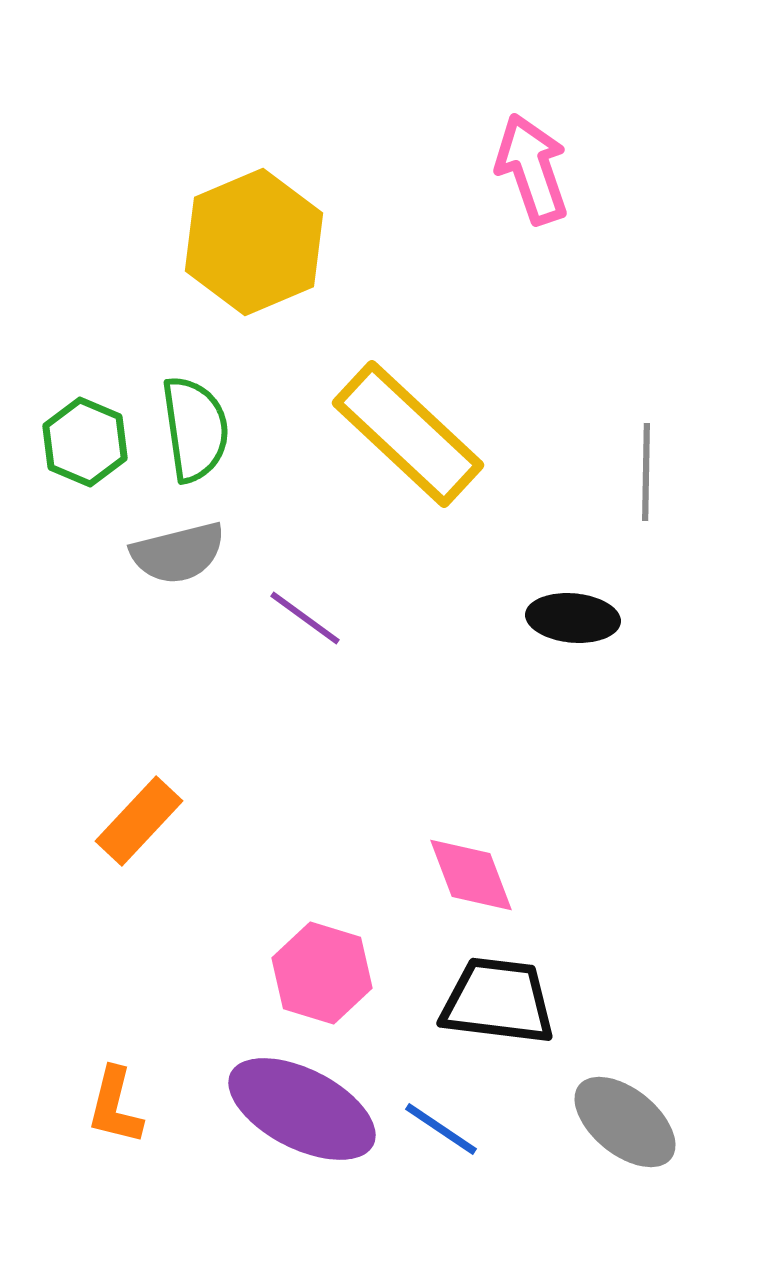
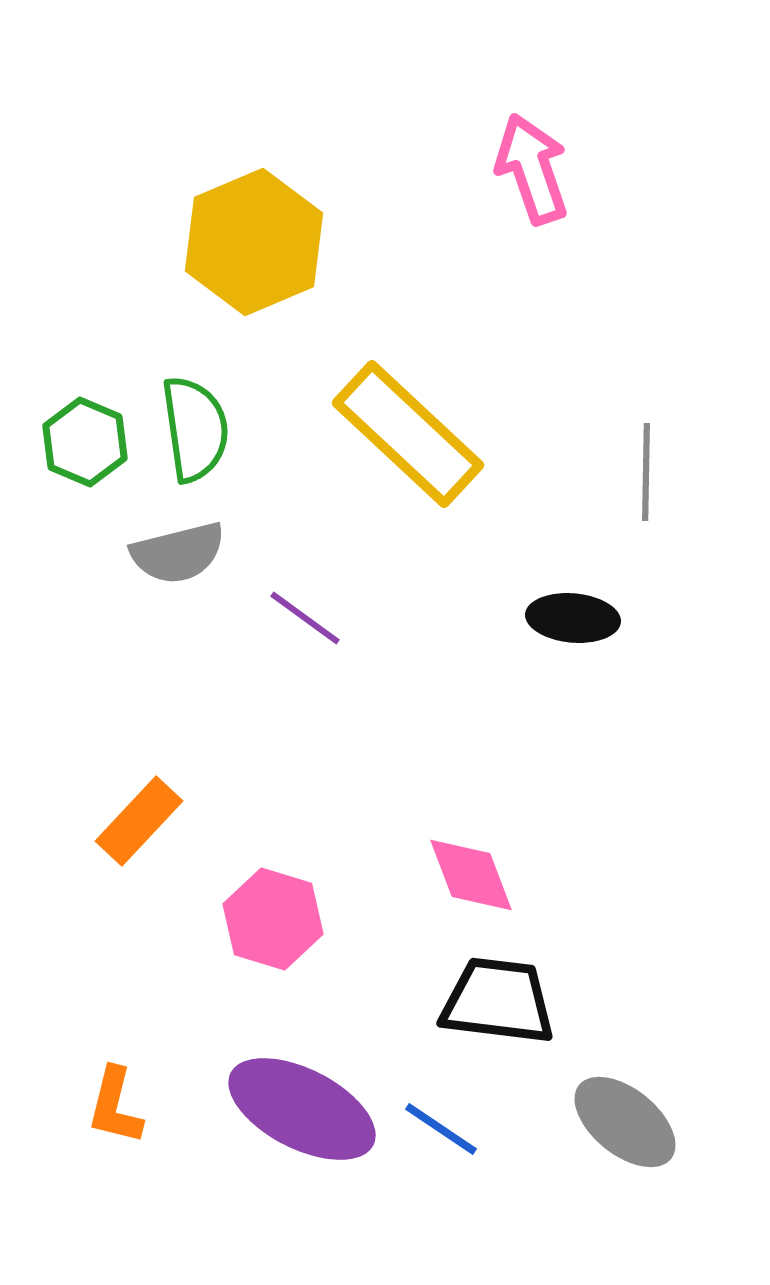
pink hexagon: moved 49 px left, 54 px up
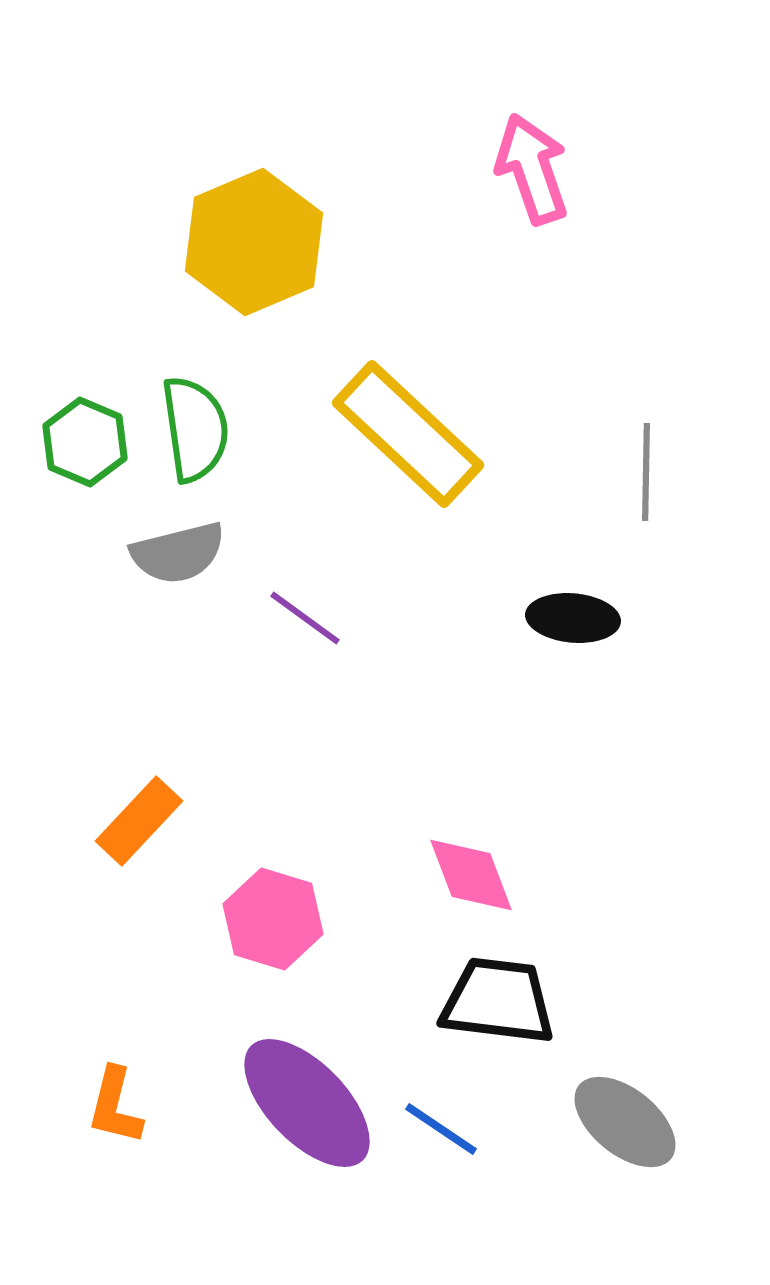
purple ellipse: moved 5 px right, 6 px up; rotated 19 degrees clockwise
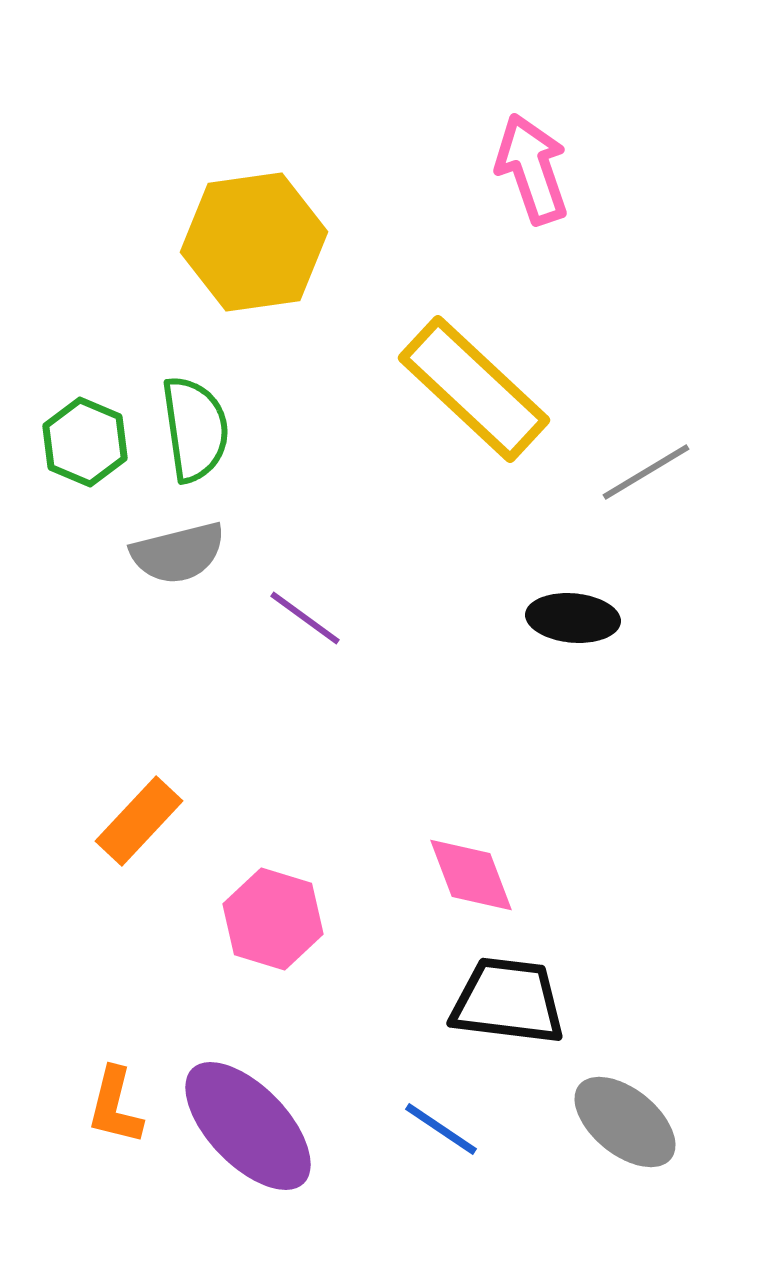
yellow hexagon: rotated 15 degrees clockwise
yellow rectangle: moved 66 px right, 45 px up
gray line: rotated 58 degrees clockwise
black trapezoid: moved 10 px right
purple ellipse: moved 59 px left, 23 px down
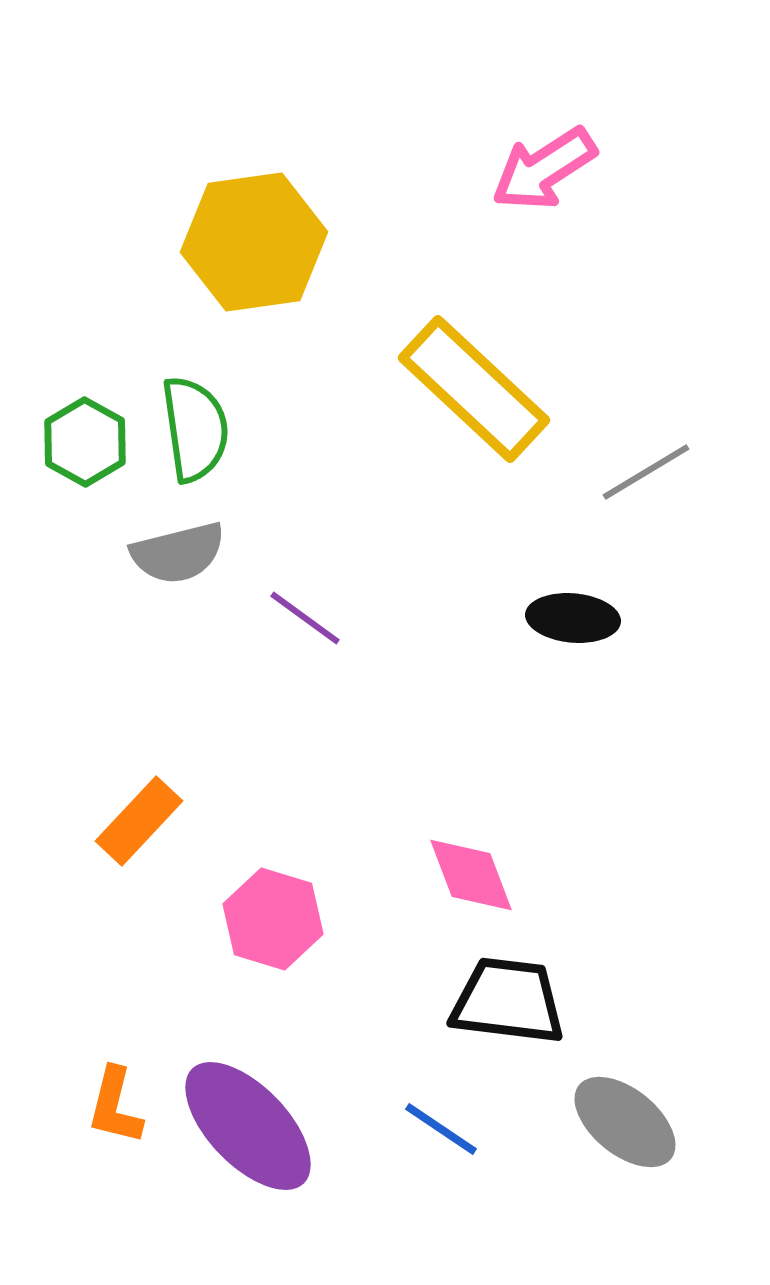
pink arrow: moved 12 px right; rotated 104 degrees counterclockwise
green hexagon: rotated 6 degrees clockwise
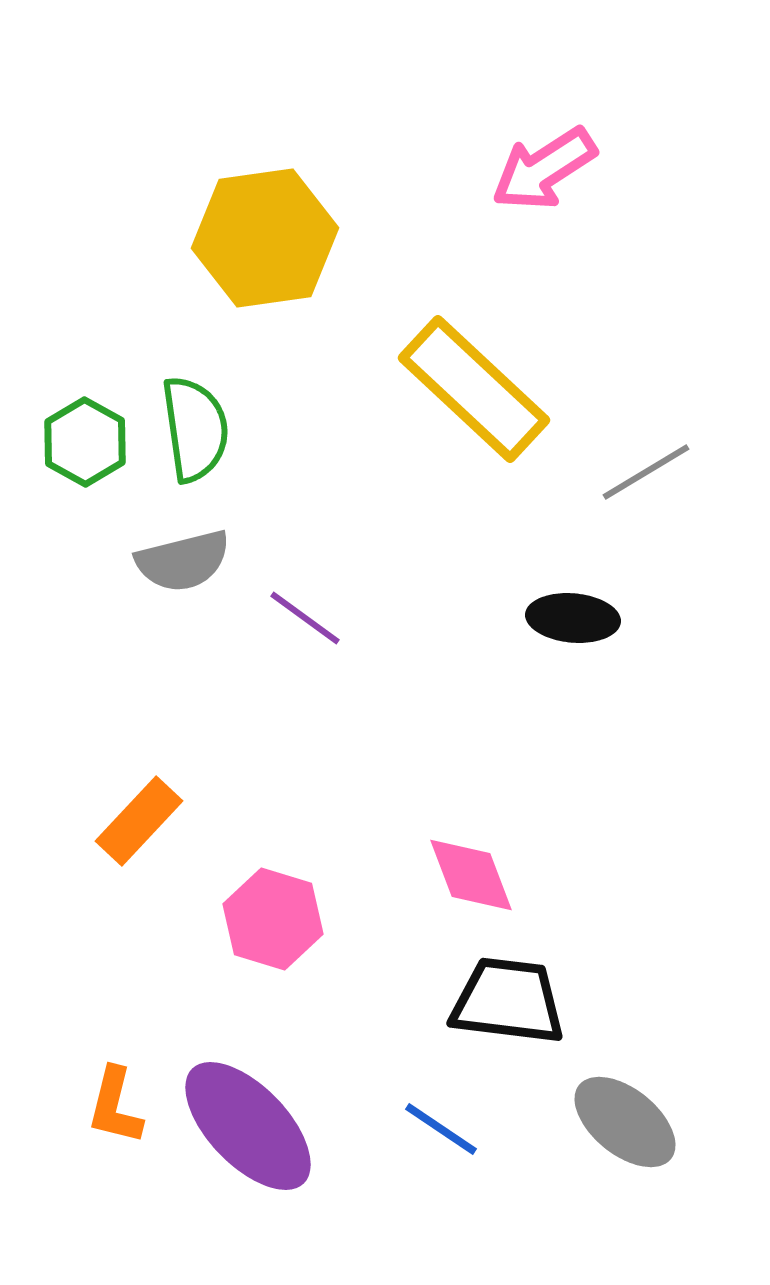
yellow hexagon: moved 11 px right, 4 px up
gray semicircle: moved 5 px right, 8 px down
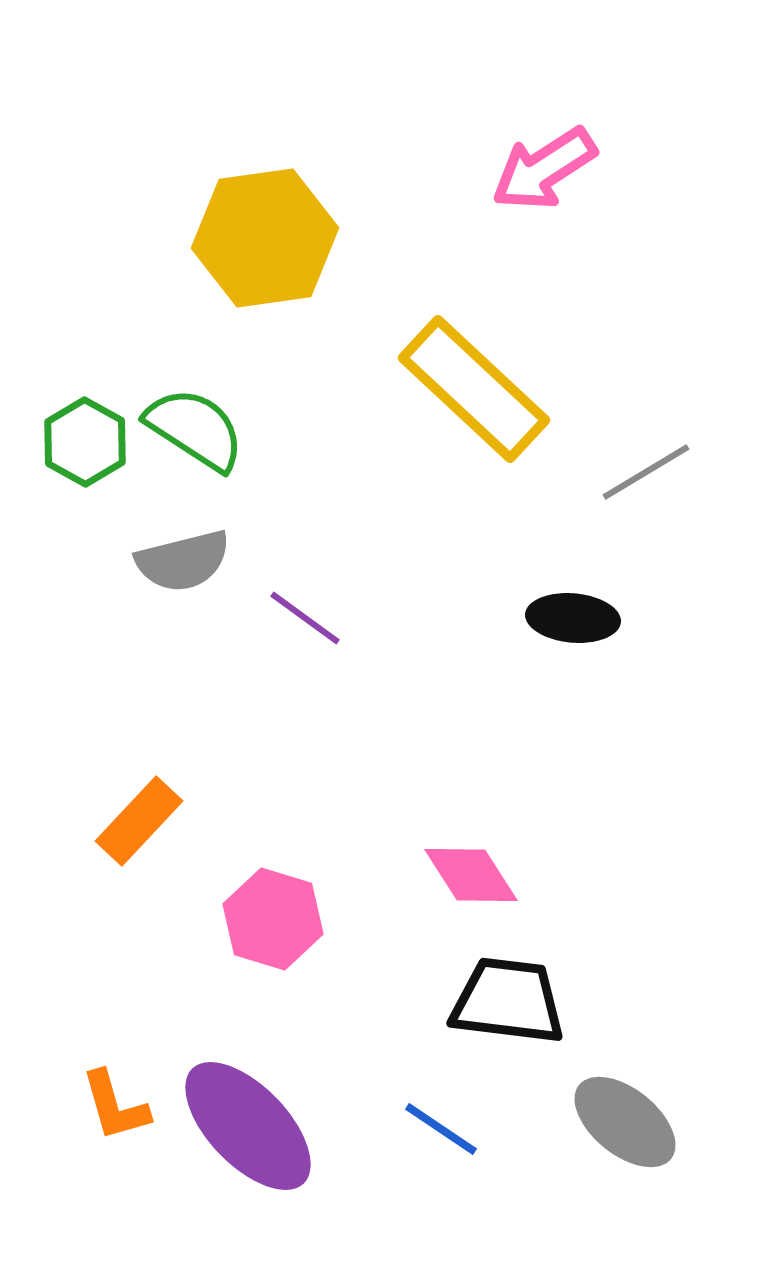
green semicircle: rotated 49 degrees counterclockwise
pink diamond: rotated 12 degrees counterclockwise
orange L-shape: rotated 30 degrees counterclockwise
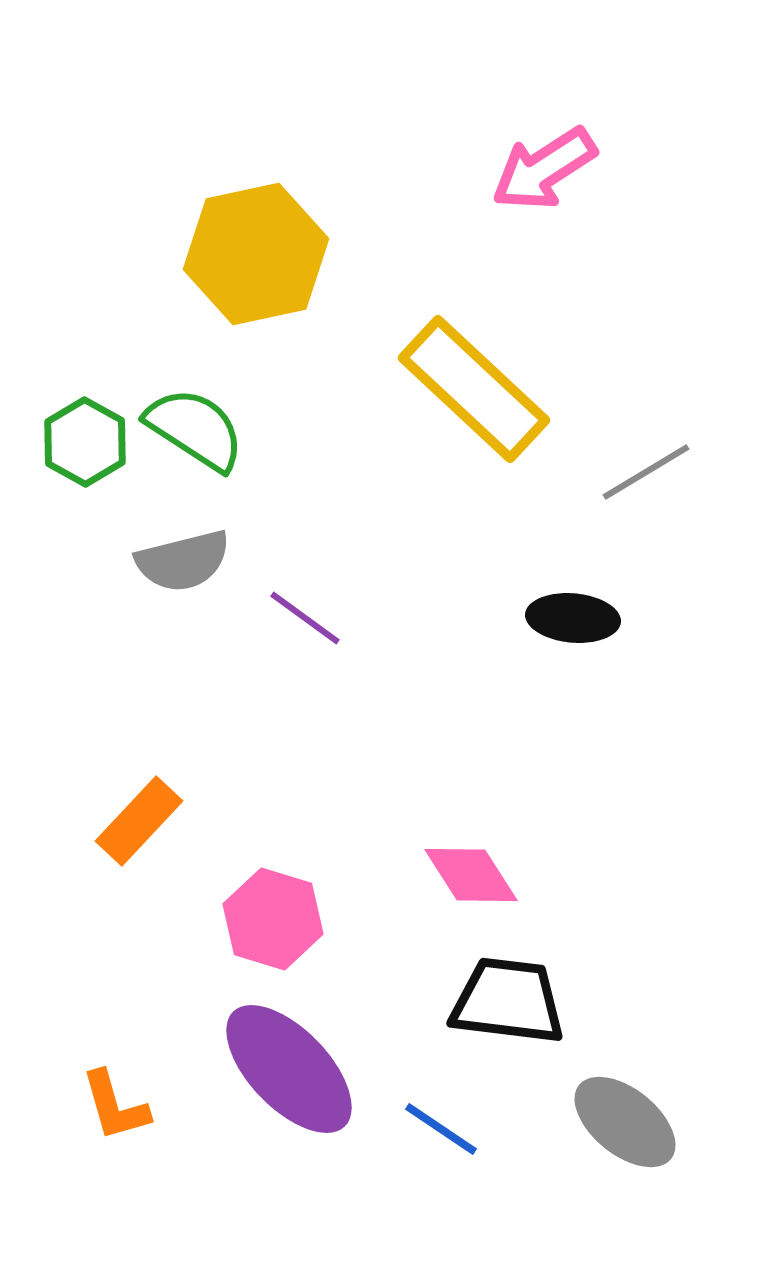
yellow hexagon: moved 9 px left, 16 px down; rotated 4 degrees counterclockwise
purple ellipse: moved 41 px right, 57 px up
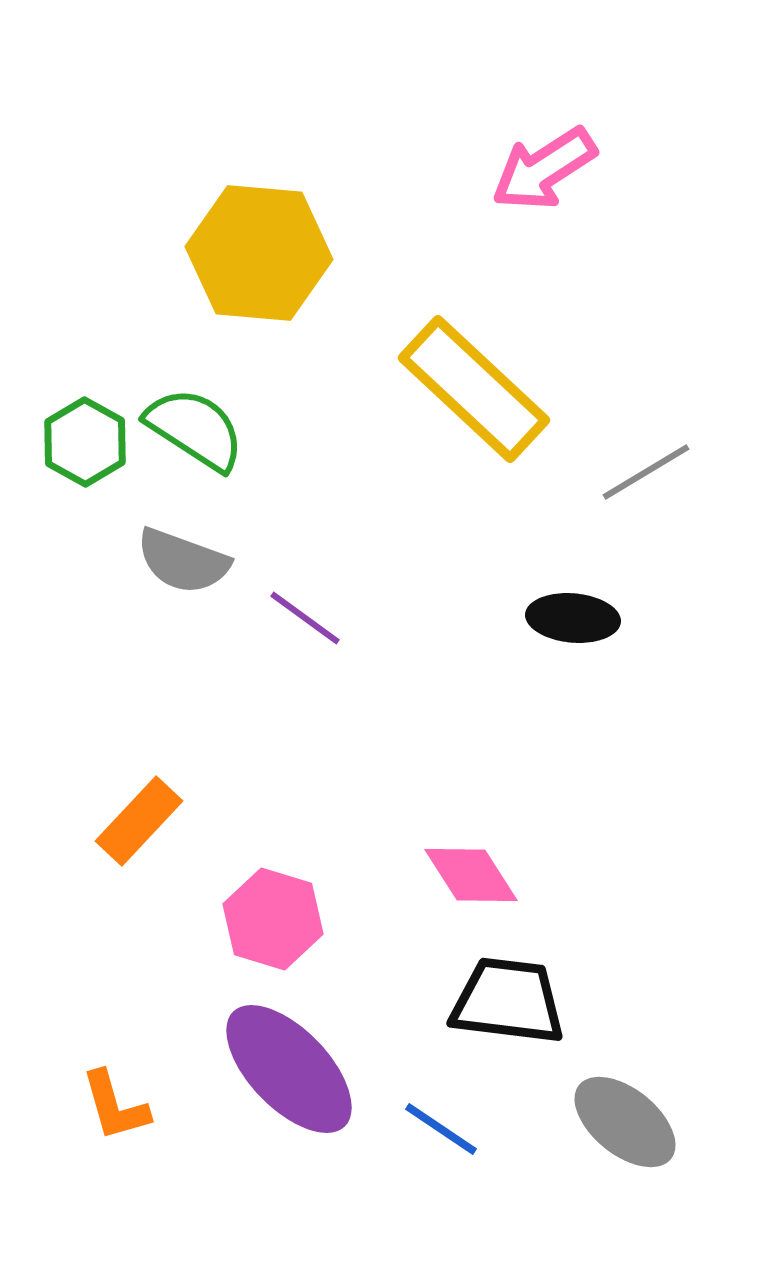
yellow hexagon: moved 3 px right, 1 px up; rotated 17 degrees clockwise
gray semicircle: rotated 34 degrees clockwise
